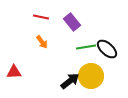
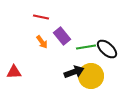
purple rectangle: moved 10 px left, 14 px down
black arrow: moved 4 px right, 9 px up; rotated 18 degrees clockwise
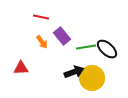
red triangle: moved 7 px right, 4 px up
yellow circle: moved 1 px right, 2 px down
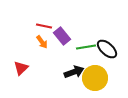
red line: moved 3 px right, 9 px down
red triangle: rotated 42 degrees counterclockwise
yellow circle: moved 3 px right
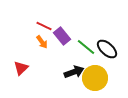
red line: rotated 14 degrees clockwise
green line: rotated 48 degrees clockwise
